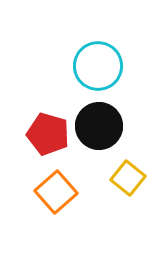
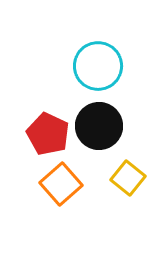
red pentagon: rotated 9 degrees clockwise
orange square: moved 5 px right, 8 px up
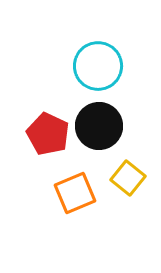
orange square: moved 14 px right, 9 px down; rotated 18 degrees clockwise
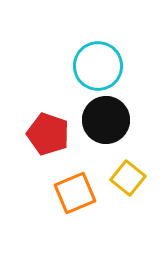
black circle: moved 7 px right, 6 px up
red pentagon: rotated 6 degrees counterclockwise
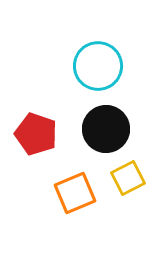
black circle: moved 9 px down
red pentagon: moved 12 px left
yellow square: rotated 24 degrees clockwise
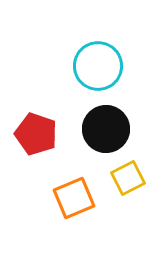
orange square: moved 1 px left, 5 px down
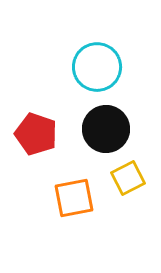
cyan circle: moved 1 px left, 1 px down
orange square: rotated 12 degrees clockwise
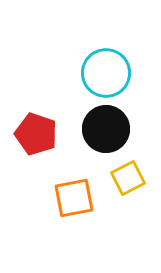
cyan circle: moved 9 px right, 6 px down
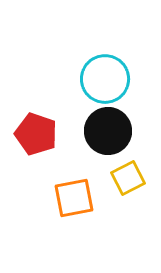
cyan circle: moved 1 px left, 6 px down
black circle: moved 2 px right, 2 px down
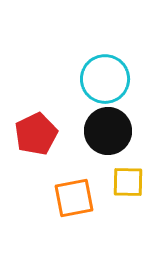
red pentagon: rotated 27 degrees clockwise
yellow square: moved 4 px down; rotated 28 degrees clockwise
